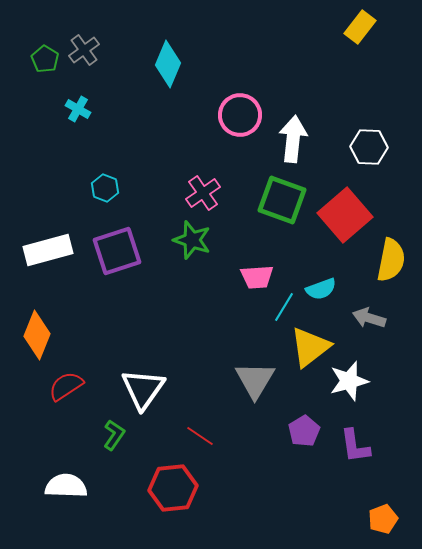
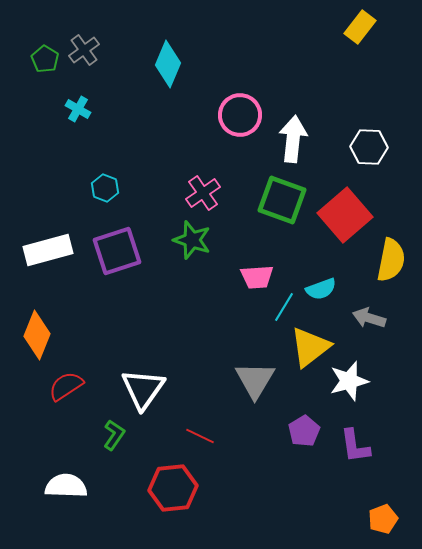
red line: rotated 8 degrees counterclockwise
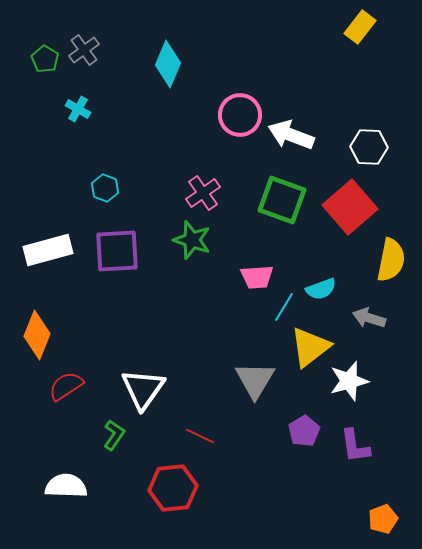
white arrow: moved 2 px left, 4 px up; rotated 75 degrees counterclockwise
red square: moved 5 px right, 8 px up
purple square: rotated 15 degrees clockwise
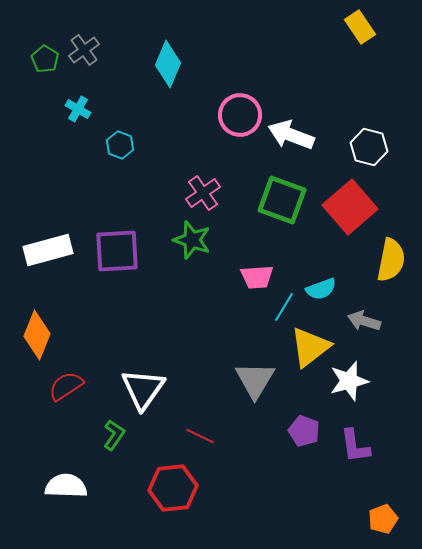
yellow rectangle: rotated 72 degrees counterclockwise
white hexagon: rotated 12 degrees clockwise
cyan hexagon: moved 15 px right, 43 px up
gray arrow: moved 5 px left, 3 px down
purple pentagon: rotated 20 degrees counterclockwise
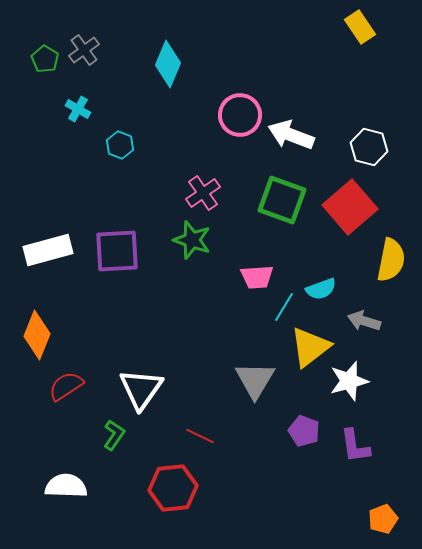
white triangle: moved 2 px left
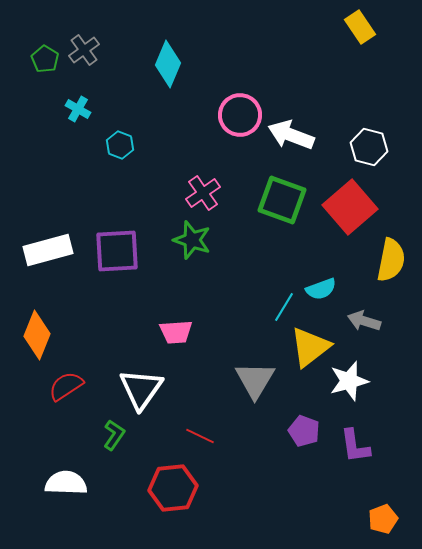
pink trapezoid: moved 81 px left, 55 px down
white semicircle: moved 3 px up
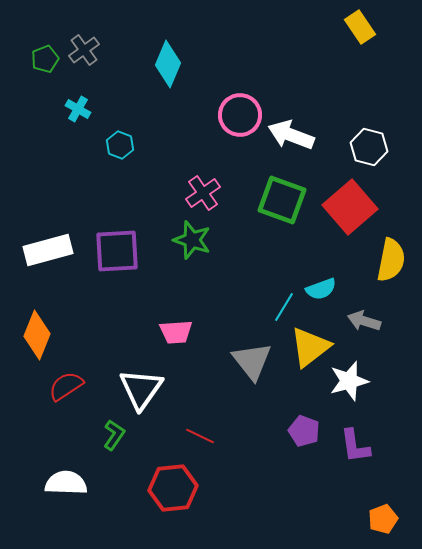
green pentagon: rotated 20 degrees clockwise
gray triangle: moved 3 px left, 19 px up; rotated 9 degrees counterclockwise
